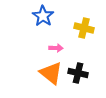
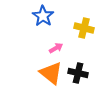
pink arrow: rotated 32 degrees counterclockwise
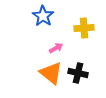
yellow cross: rotated 18 degrees counterclockwise
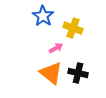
yellow cross: moved 11 px left; rotated 24 degrees clockwise
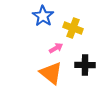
black cross: moved 7 px right, 8 px up; rotated 12 degrees counterclockwise
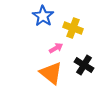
black cross: moved 1 px left; rotated 30 degrees clockwise
